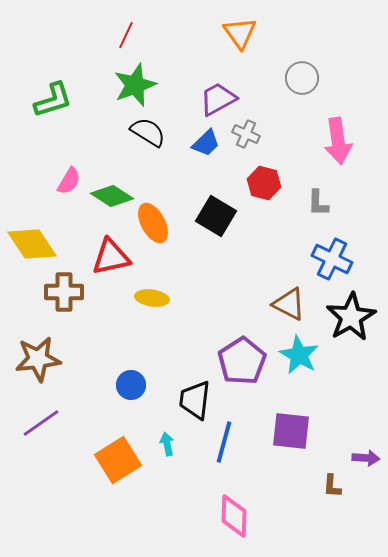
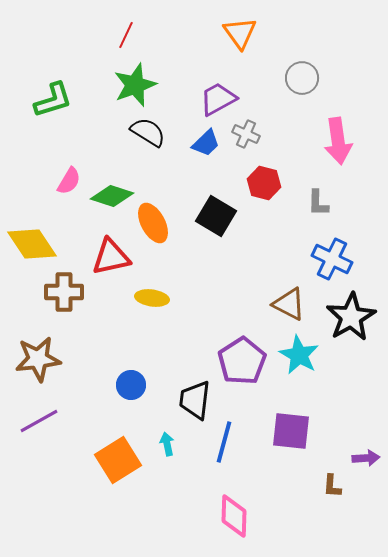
green diamond: rotated 15 degrees counterclockwise
purple line: moved 2 px left, 2 px up; rotated 6 degrees clockwise
purple arrow: rotated 8 degrees counterclockwise
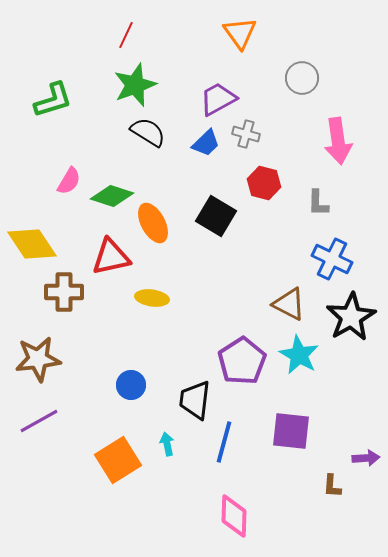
gray cross: rotated 8 degrees counterclockwise
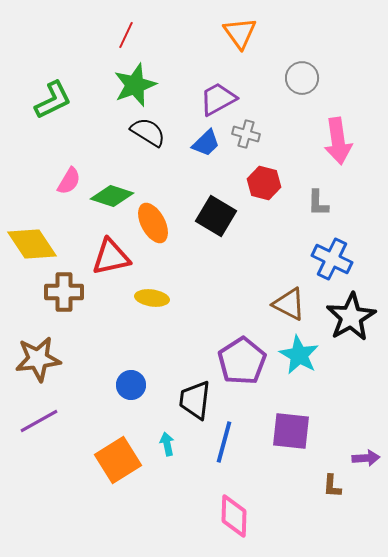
green L-shape: rotated 9 degrees counterclockwise
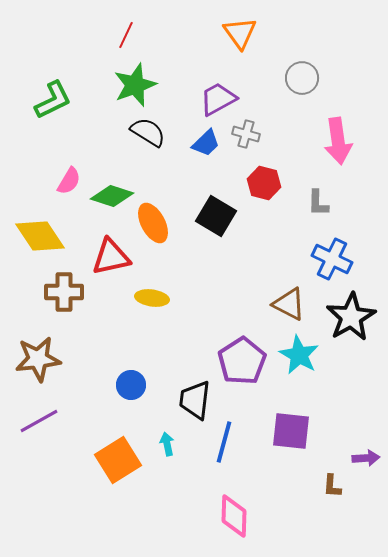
yellow diamond: moved 8 px right, 8 px up
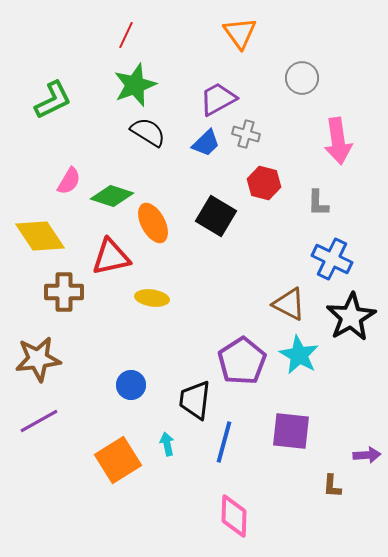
purple arrow: moved 1 px right, 3 px up
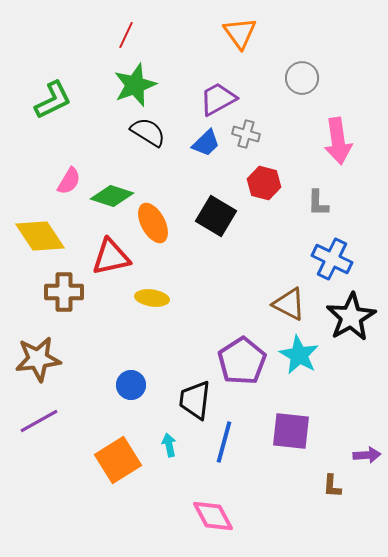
cyan arrow: moved 2 px right, 1 px down
pink diamond: moved 21 px left; rotated 30 degrees counterclockwise
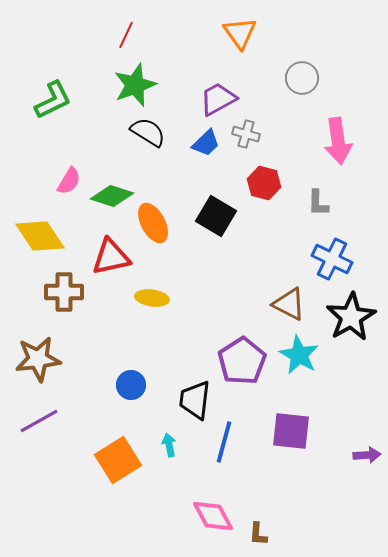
brown L-shape: moved 74 px left, 48 px down
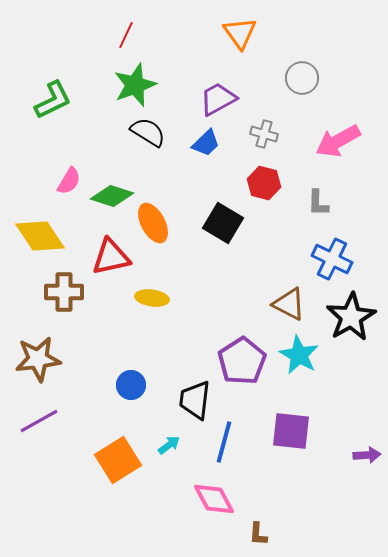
gray cross: moved 18 px right
pink arrow: rotated 69 degrees clockwise
black square: moved 7 px right, 7 px down
cyan arrow: rotated 65 degrees clockwise
pink diamond: moved 1 px right, 17 px up
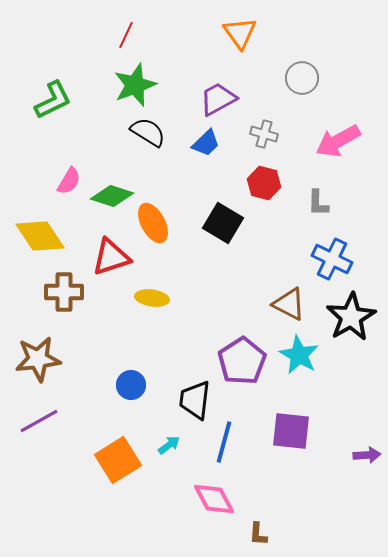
red triangle: rotated 6 degrees counterclockwise
